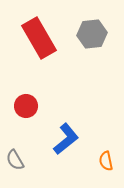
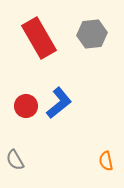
blue L-shape: moved 7 px left, 36 px up
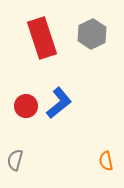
gray hexagon: rotated 20 degrees counterclockwise
red rectangle: moved 3 px right; rotated 12 degrees clockwise
gray semicircle: rotated 45 degrees clockwise
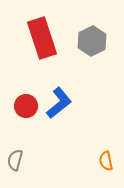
gray hexagon: moved 7 px down
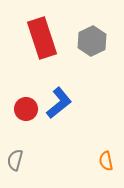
red circle: moved 3 px down
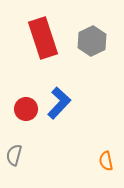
red rectangle: moved 1 px right
blue L-shape: rotated 8 degrees counterclockwise
gray semicircle: moved 1 px left, 5 px up
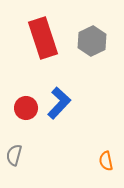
red circle: moved 1 px up
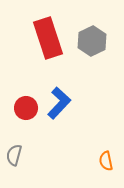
red rectangle: moved 5 px right
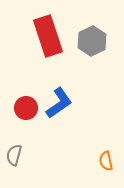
red rectangle: moved 2 px up
blue L-shape: rotated 12 degrees clockwise
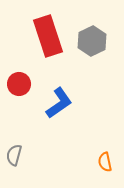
red circle: moved 7 px left, 24 px up
orange semicircle: moved 1 px left, 1 px down
